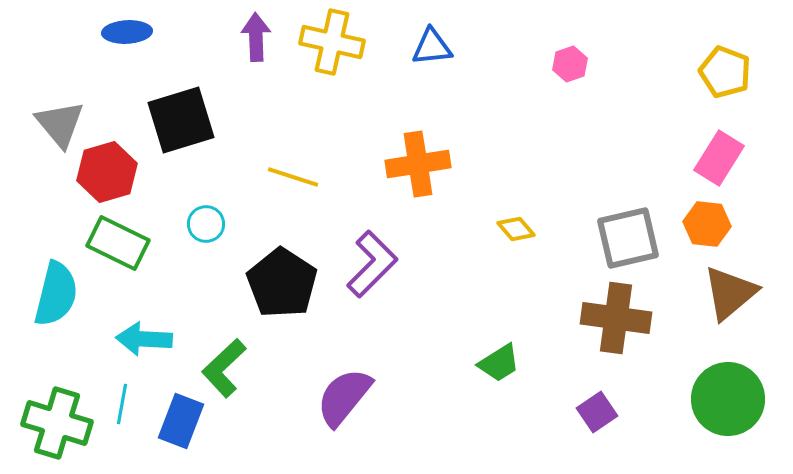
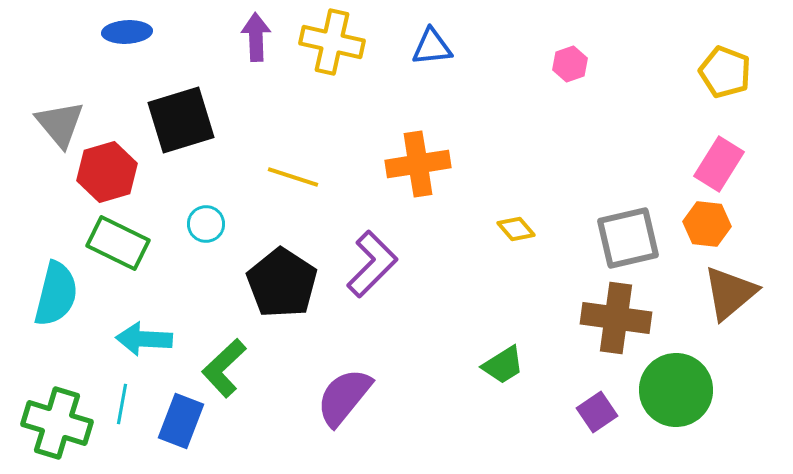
pink rectangle: moved 6 px down
green trapezoid: moved 4 px right, 2 px down
green circle: moved 52 px left, 9 px up
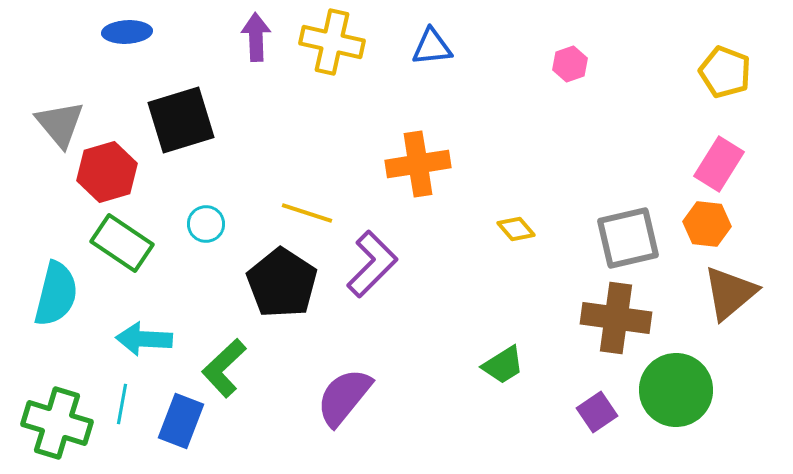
yellow line: moved 14 px right, 36 px down
green rectangle: moved 4 px right; rotated 8 degrees clockwise
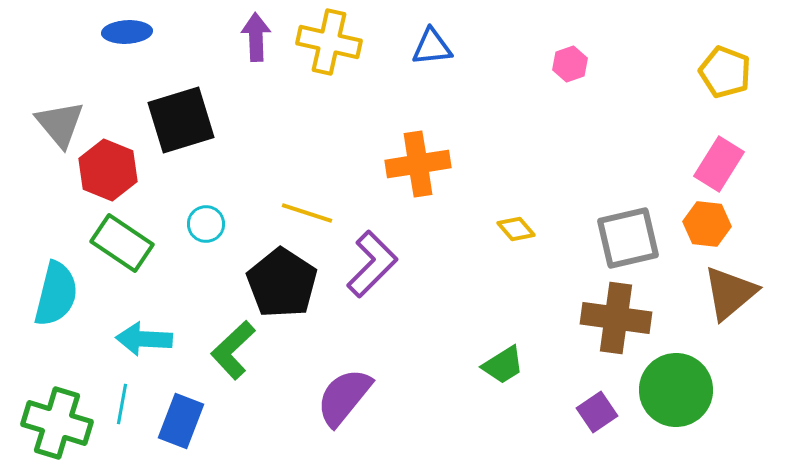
yellow cross: moved 3 px left
red hexagon: moved 1 px right, 2 px up; rotated 22 degrees counterclockwise
green L-shape: moved 9 px right, 18 px up
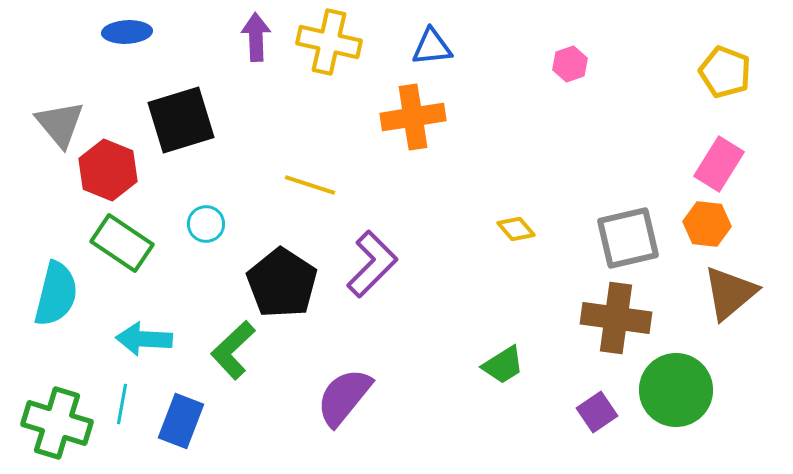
orange cross: moved 5 px left, 47 px up
yellow line: moved 3 px right, 28 px up
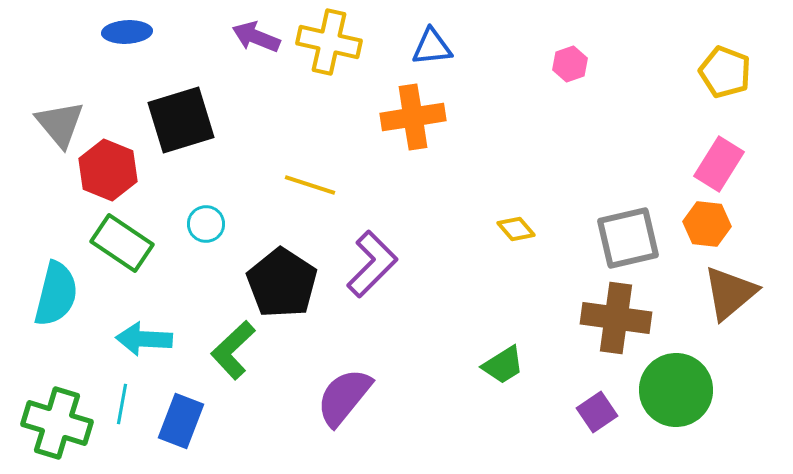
purple arrow: rotated 66 degrees counterclockwise
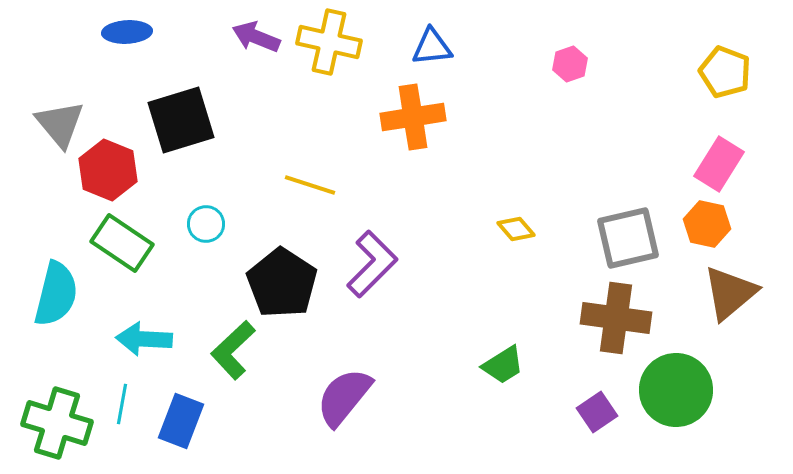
orange hexagon: rotated 6 degrees clockwise
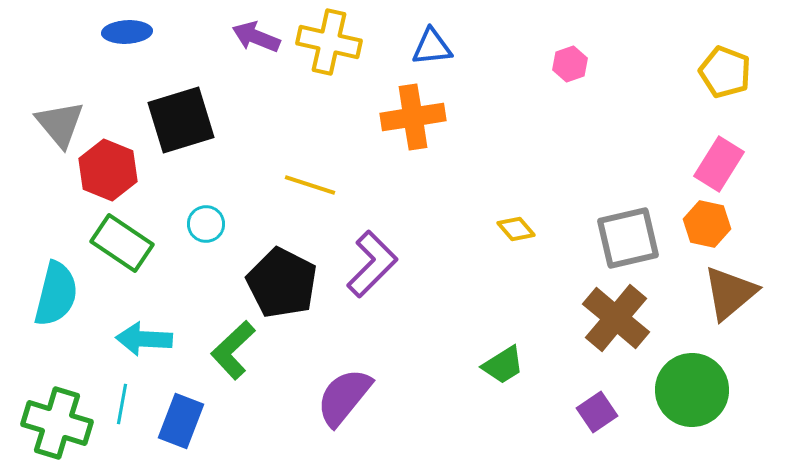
black pentagon: rotated 6 degrees counterclockwise
brown cross: rotated 32 degrees clockwise
green circle: moved 16 px right
